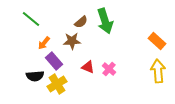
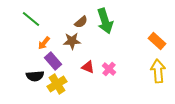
purple rectangle: moved 1 px left
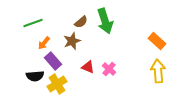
green line: moved 2 px right, 4 px down; rotated 60 degrees counterclockwise
brown star: rotated 18 degrees counterclockwise
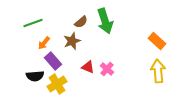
pink cross: moved 2 px left
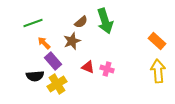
orange arrow: rotated 96 degrees clockwise
pink cross: rotated 24 degrees counterclockwise
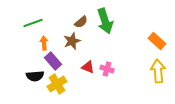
orange arrow: rotated 40 degrees clockwise
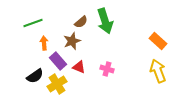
orange rectangle: moved 1 px right
purple rectangle: moved 5 px right
red triangle: moved 9 px left
yellow arrow: rotated 15 degrees counterclockwise
black semicircle: rotated 30 degrees counterclockwise
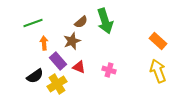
pink cross: moved 2 px right, 1 px down
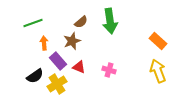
green arrow: moved 5 px right; rotated 10 degrees clockwise
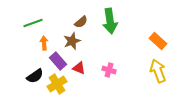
red triangle: moved 1 px down
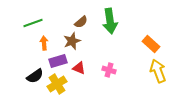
orange rectangle: moved 7 px left, 3 px down
purple rectangle: rotated 66 degrees counterclockwise
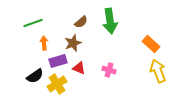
brown star: moved 1 px right, 2 px down
